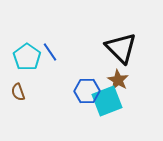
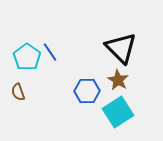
cyan square: moved 11 px right, 11 px down; rotated 12 degrees counterclockwise
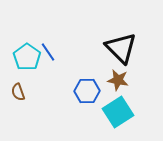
blue line: moved 2 px left
brown star: rotated 20 degrees counterclockwise
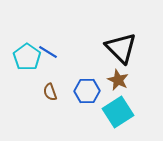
blue line: rotated 24 degrees counterclockwise
brown star: rotated 15 degrees clockwise
brown semicircle: moved 32 px right
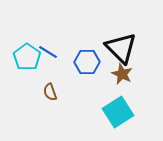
brown star: moved 4 px right, 6 px up
blue hexagon: moved 29 px up
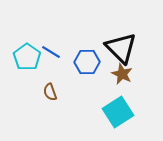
blue line: moved 3 px right
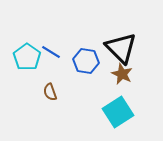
blue hexagon: moved 1 px left, 1 px up; rotated 10 degrees clockwise
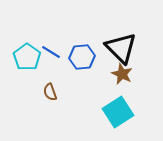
blue hexagon: moved 4 px left, 4 px up; rotated 15 degrees counterclockwise
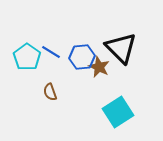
brown star: moved 23 px left, 7 px up
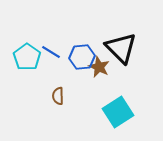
brown semicircle: moved 8 px right, 4 px down; rotated 18 degrees clockwise
